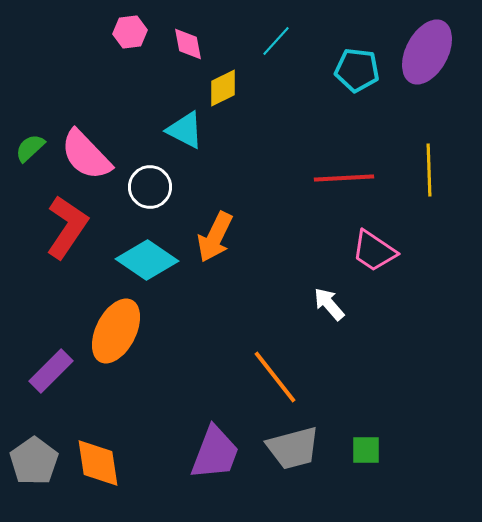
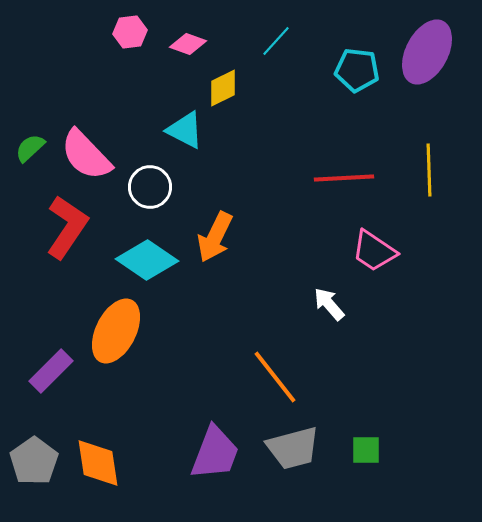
pink diamond: rotated 60 degrees counterclockwise
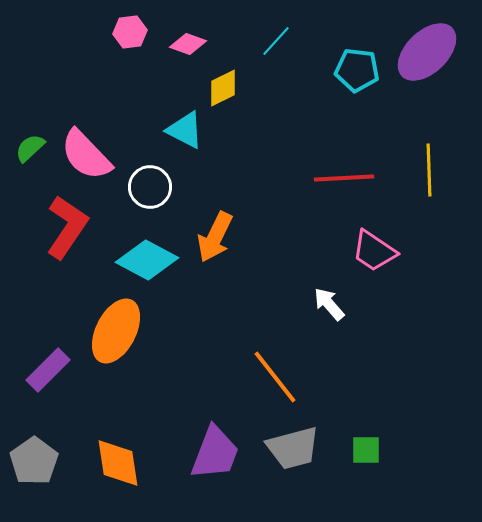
purple ellipse: rotated 18 degrees clockwise
cyan diamond: rotated 6 degrees counterclockwise
purple rectangle: moved 3 px left, 1 px up
orange diamond: moved 20 px right
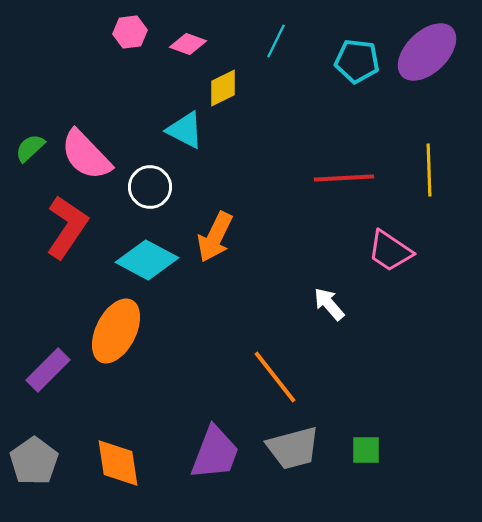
cyan line: rotated 16 degrees counterclockwise
cyan pentagon: moved 9 px up
pink trapezoid: moved 16 px right
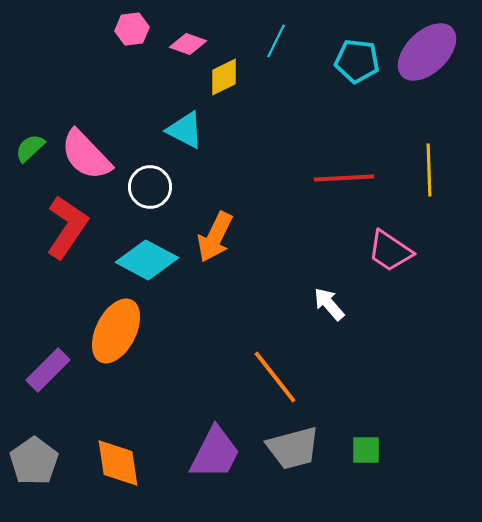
pink hexagon: moved 2 px right, 3 px up
yellow diamond: moved 1 px right, 11 px up
purple trapezoid: rotated 6 degrees clockwise
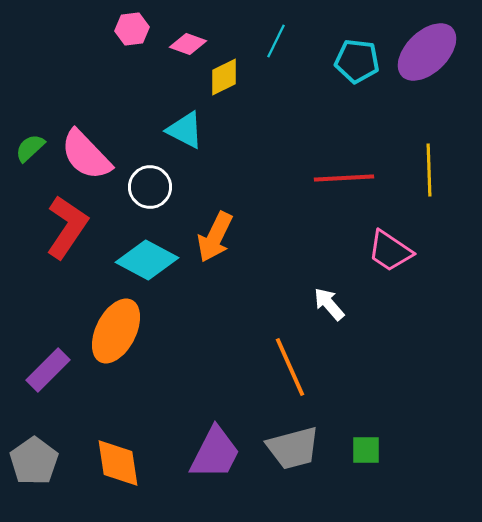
orange line: moved 15 px right, 10 px up; rotated 14 degrees clockwise
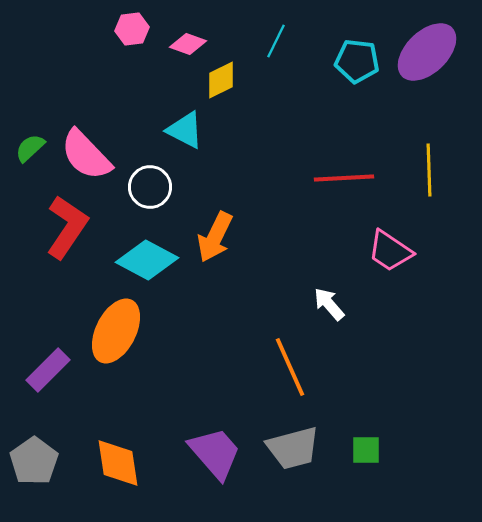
yellow diamond: moved 3 px left, 3 px down
purple trapezoid: rotated 68 degrees counterclockwise
